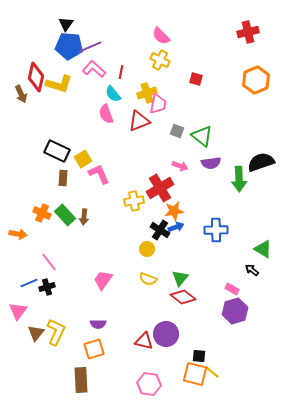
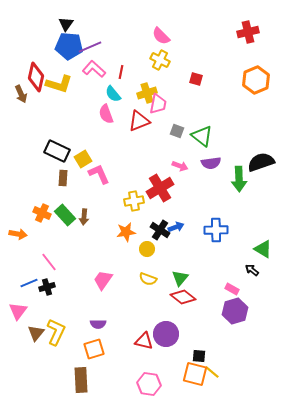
orange star at (174, 211): moved 48 px left, 21 px down
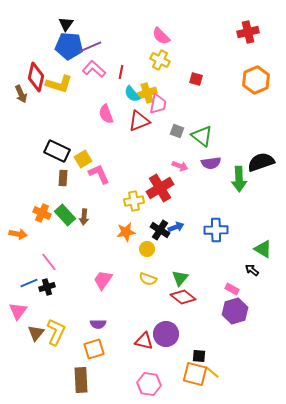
cyan semicircle at (113, 94): moved 19 px right
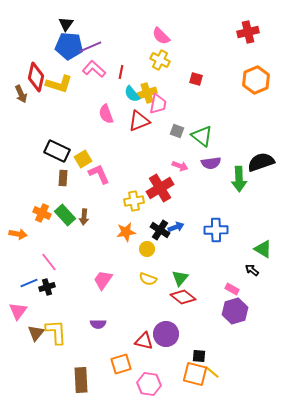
yellow L-shape at (56, 332): rotated 28 degrees counterclockwise
orange square at (94, 349): moved 27 px right, 15 px down
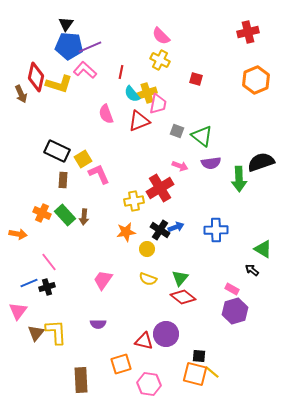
pink L-shape at (94, 69): moved 9 px left, 1 px down
brown rectangle at (63, 178): moved 2 px down
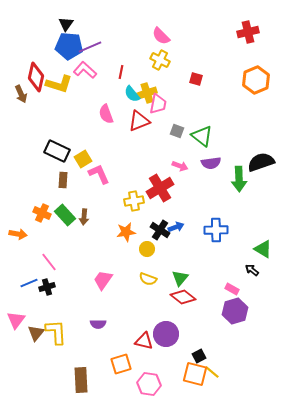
pink triangle at (18, 311): moved 2 px left, 9 px down
black square at (199, 356): rotated 32 degrees counterclockwise
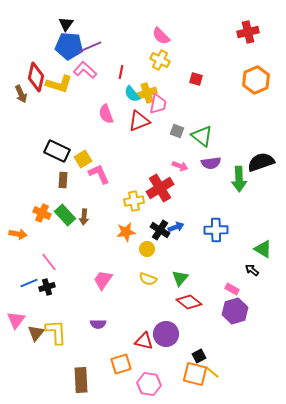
red diamond at (183, 297): moved 6 px right, 5 px down
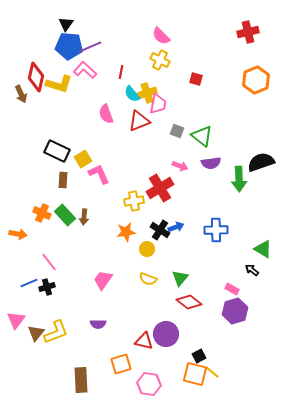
yellow L-shape at (56, 332): rotated 72 degrees clockwise
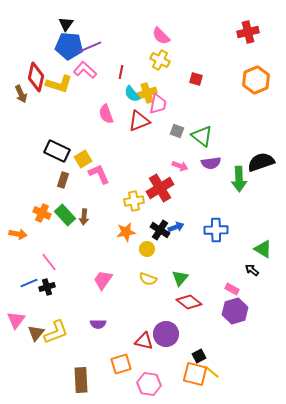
brown rectangle at (63, 180): rotated 14 degrees clockwise
